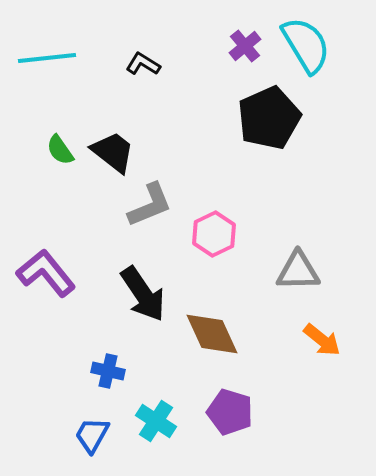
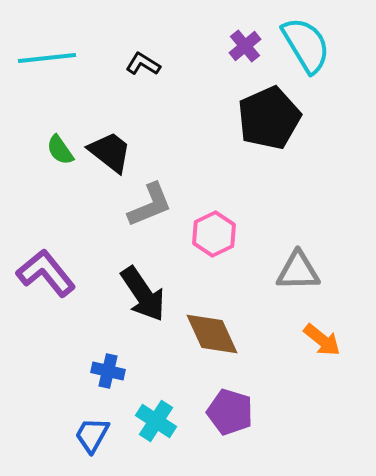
black trapezoid: moved 3 px left
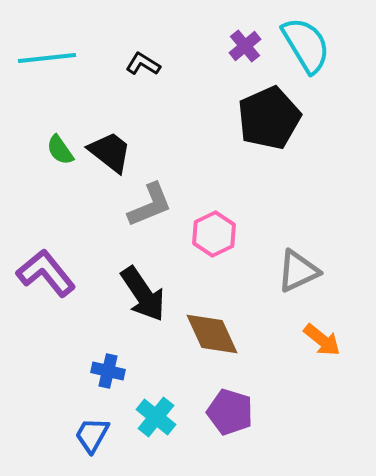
gray triangle: rotated 24 degrees counterclockwise
cyan cross: moved 4 px up; rotated 6 degrees clockwise
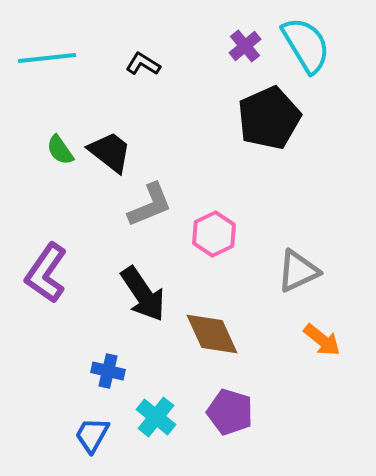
purple L-shape: rotated 106 degrees counterclockwise
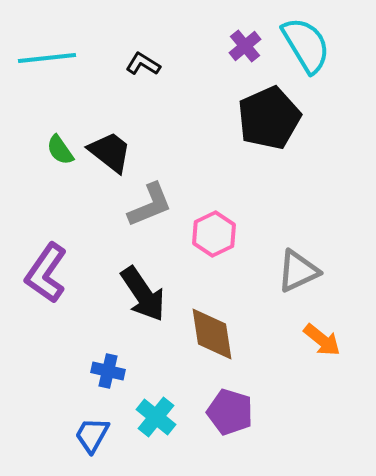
brown diamond: rotated 16 degrees clockwise
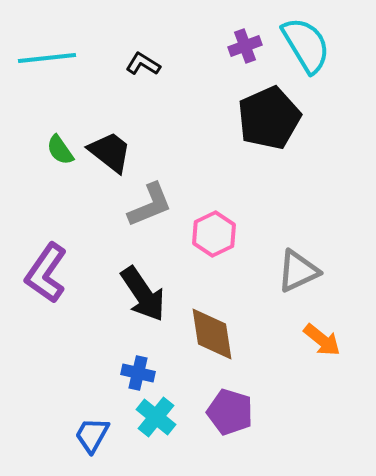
purple cross: rotated 20 degrees clockwise
blue cross: moved 30 px right, 2 px down
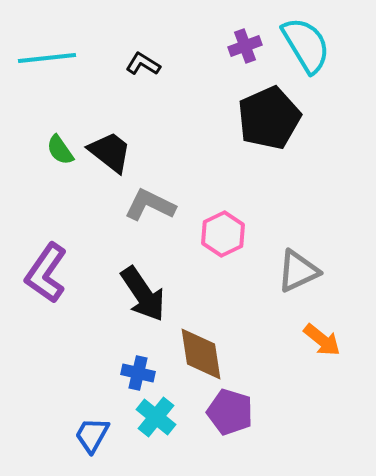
gray L-shape: rotated 132 degrees counterclockwise
pink hexagon: moved 9 px right
brown diamond: moved 11 px left, 20 px down
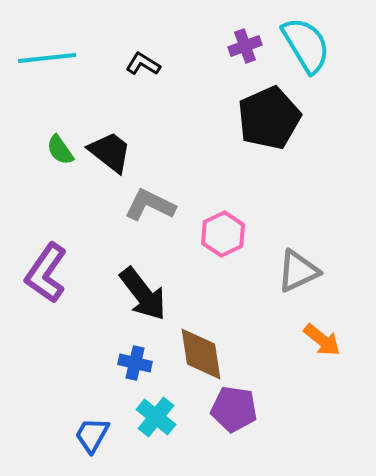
black arrow: rotated 4 degrees counterclockwise
blue cross: moved 3 px left, 10 px up
purple pentagon: moved 4 px right, 3 px up; rotated 9 degrees counterclockwise
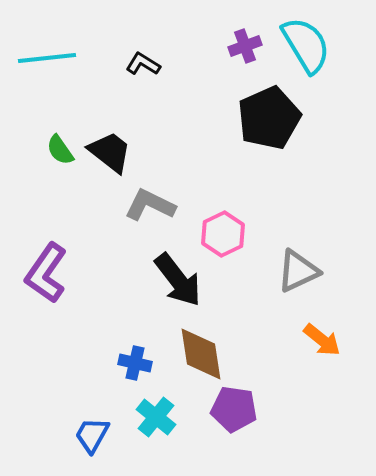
black arrow: moved 35 px right, 14 px up
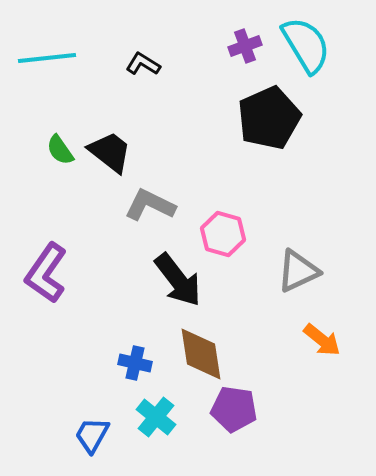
pink hexagon: rotated 18 degrees counterclockwise
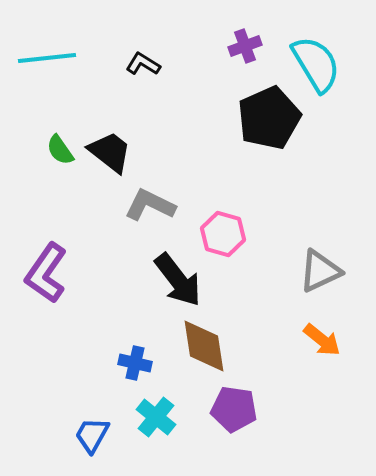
cyan semicircle: moved 10 px right, 19 px down
gray triangle: moved 22 px right
brown diamond: moved 3 px right, 8 px up
